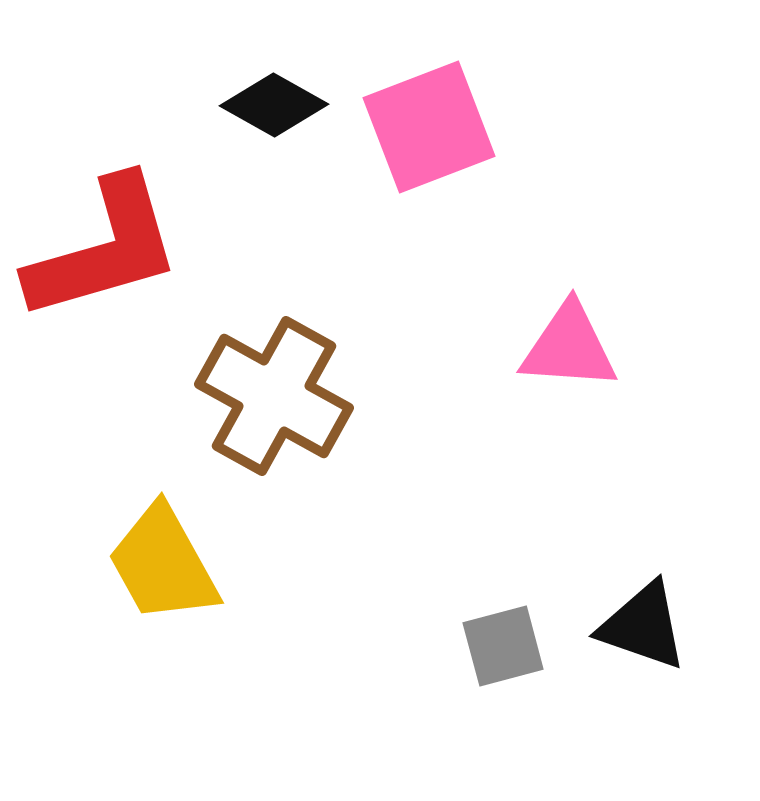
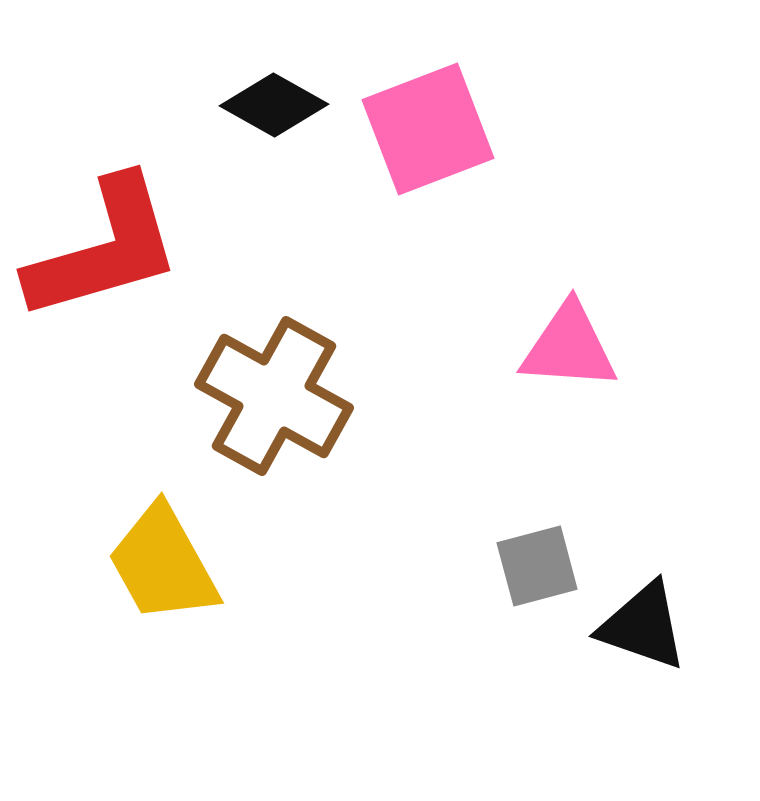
pink square: moved 1 px left, 2 px down
gray square: moved 34 px right, 80 px up
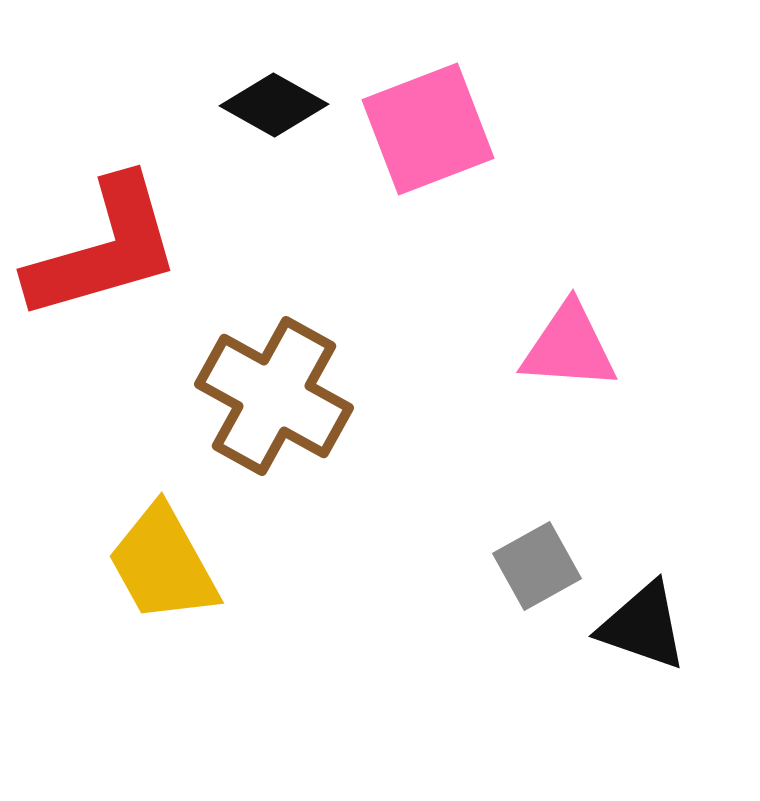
gray square: rotated 14 degrees counterclockwise
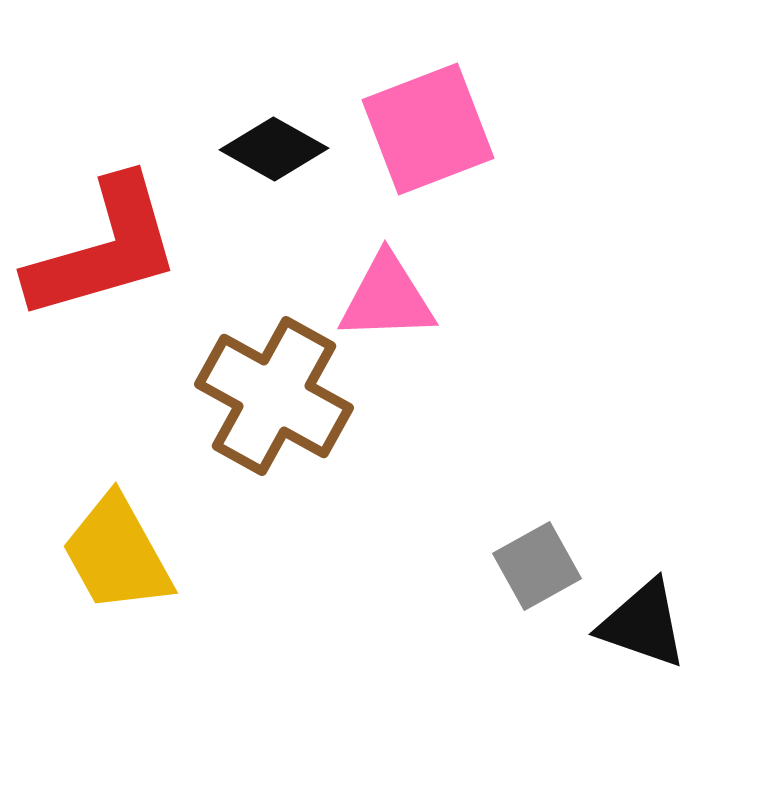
black diamond: moved 44 px down
pink triangle: moved 182 px left, 49 px up; rotated 6 degrees counterclockwise
yellow trapezoid: moved 46 px left, 10 px up
black triangle: moved 2 px up
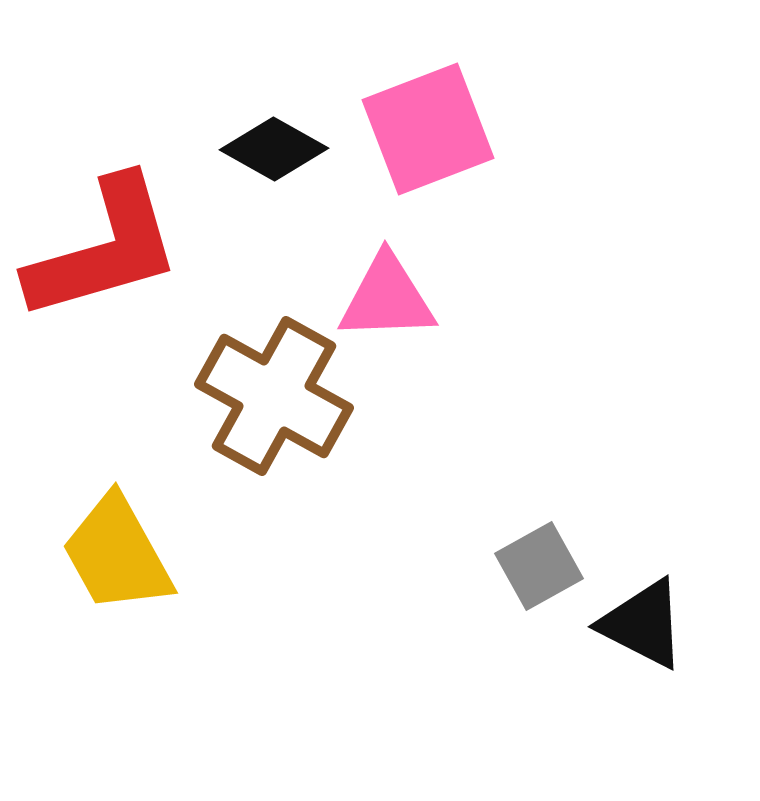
gray square: moved 2 px right
black triangle: rotated 8 degrees clockwise
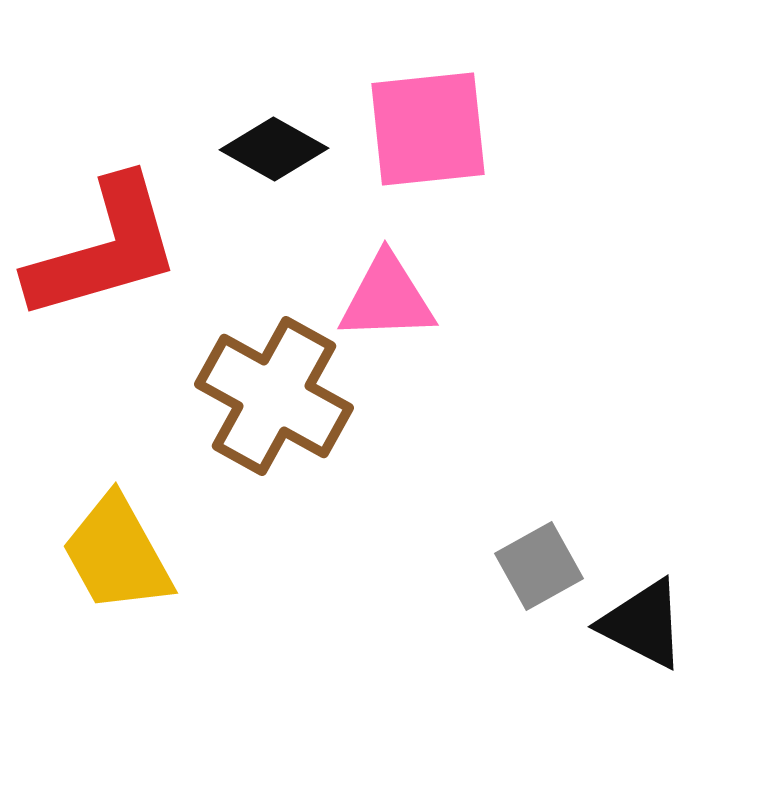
pink square: rotated 15 degrees clockwise
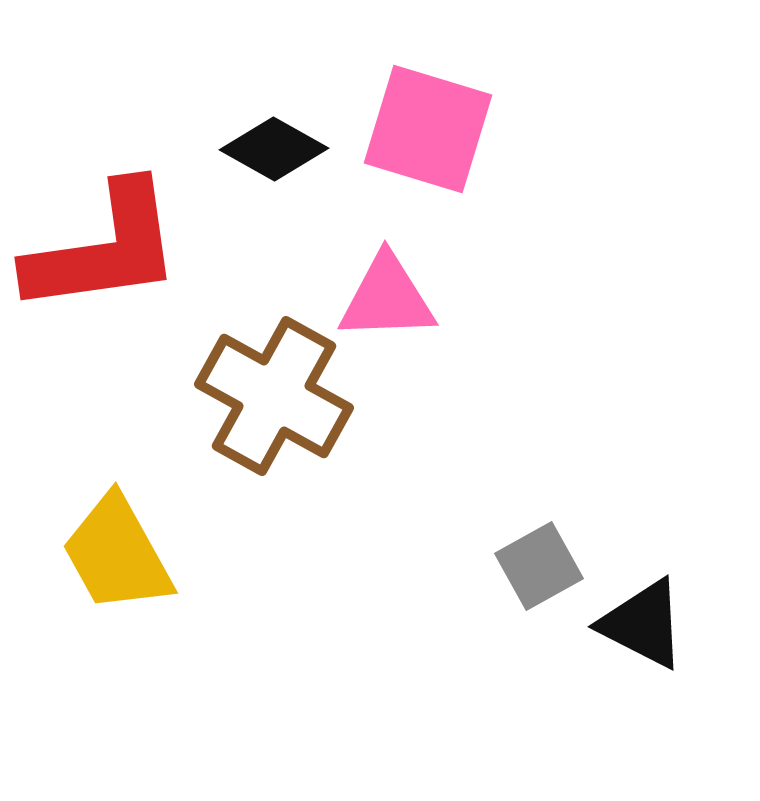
pink square: rotated 23 degrees clockwise
red L-shape: rotated 8 degrees clockwise
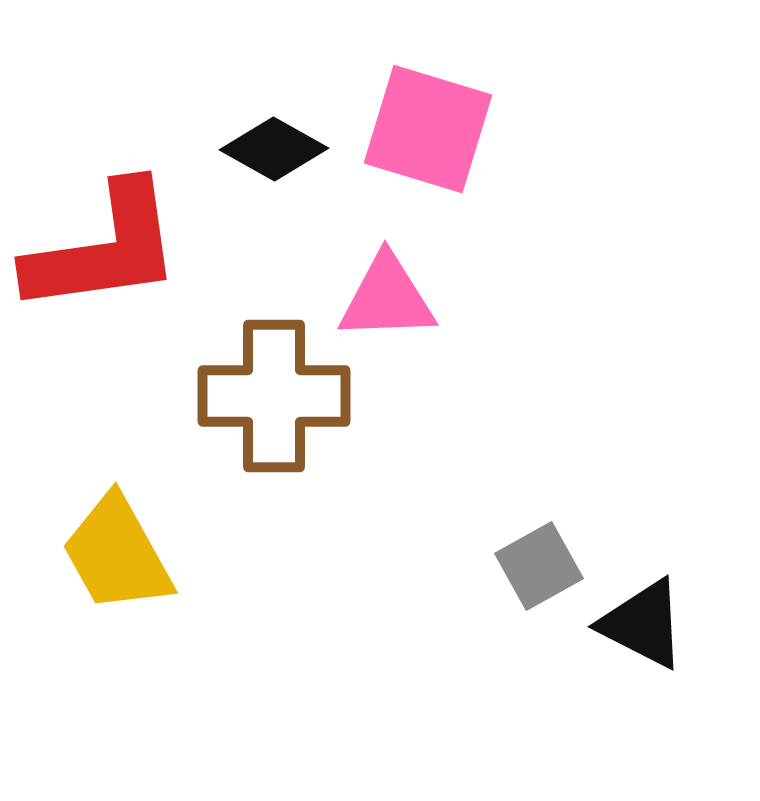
brown cross: rotated 29 degrees counterclockwise
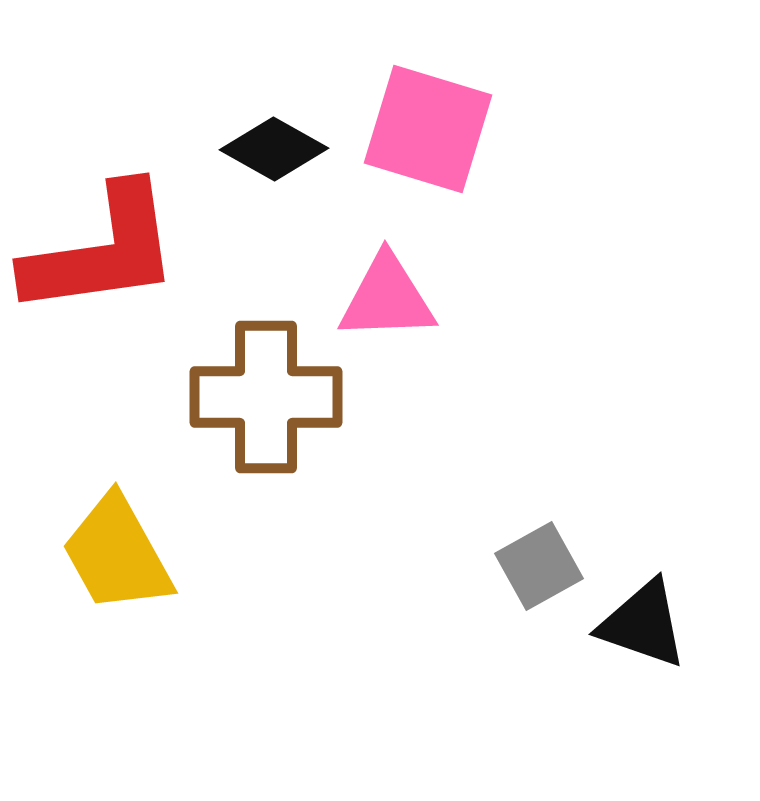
red L-shape: moved 2 px left, 2 px down
brown cross: moved 8 px left, 1 px down
black triangle: rotated 8 degrees counterclockwise
